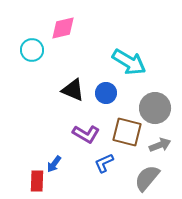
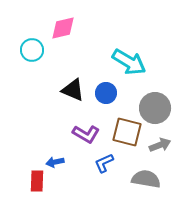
blue arrow: moved 1 px right, 2 px up; rotated 42 degrees clockwise
gray semicircle: moved 1 px left, 1 px down; rotated 60 degrees clockwise
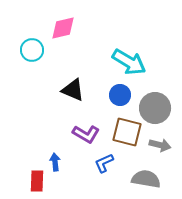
blue circle: moved 14 px right, 2 px down
gray arrow: rotated 35 degrees clockwise
blue arrow: rotated 96 degrees clockwise
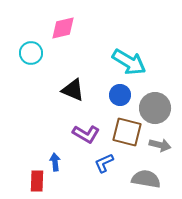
cyan circle: moved 1 px left, 3 px down
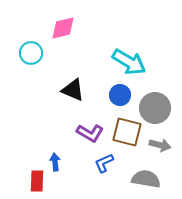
purple L-shape: moved 4 px right, 1 px up
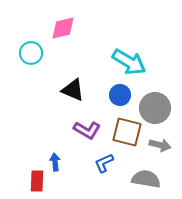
purple L-shape: moved 3 px left, 3 px up
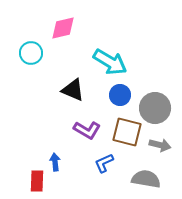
cyan arrow: moved 19 px left
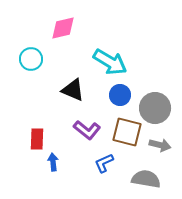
cyan circle: moved 6 px down
purple L-shape: rotated 8 degrees clockwise
blue arrow: moved 2 px left
red rectangle: moved 42 px up
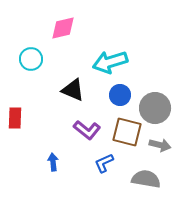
cyan arrow: rotated 132 degrees clockwise
red rectangle: moved 22 px left, 21 px up
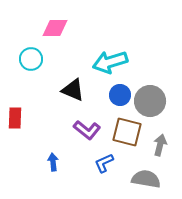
pink diamond: moved 8 px left; rotated 12 degrees clockwise
gray circle: moved 5 px left, 7 px up
gray arrow: rotated 90 degrees counterclockwise
